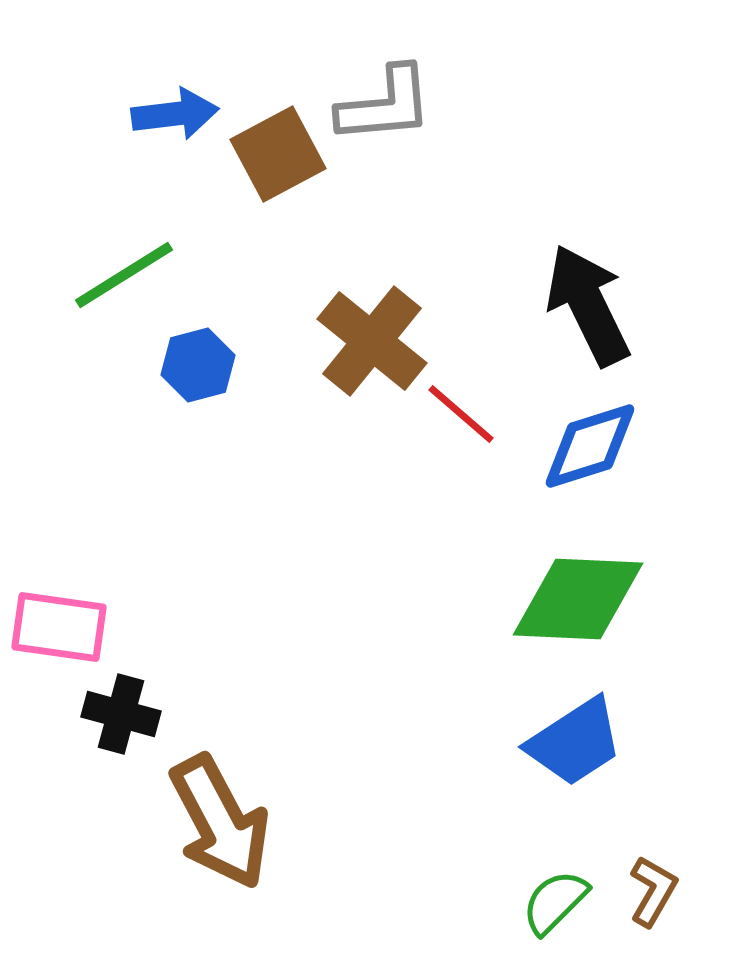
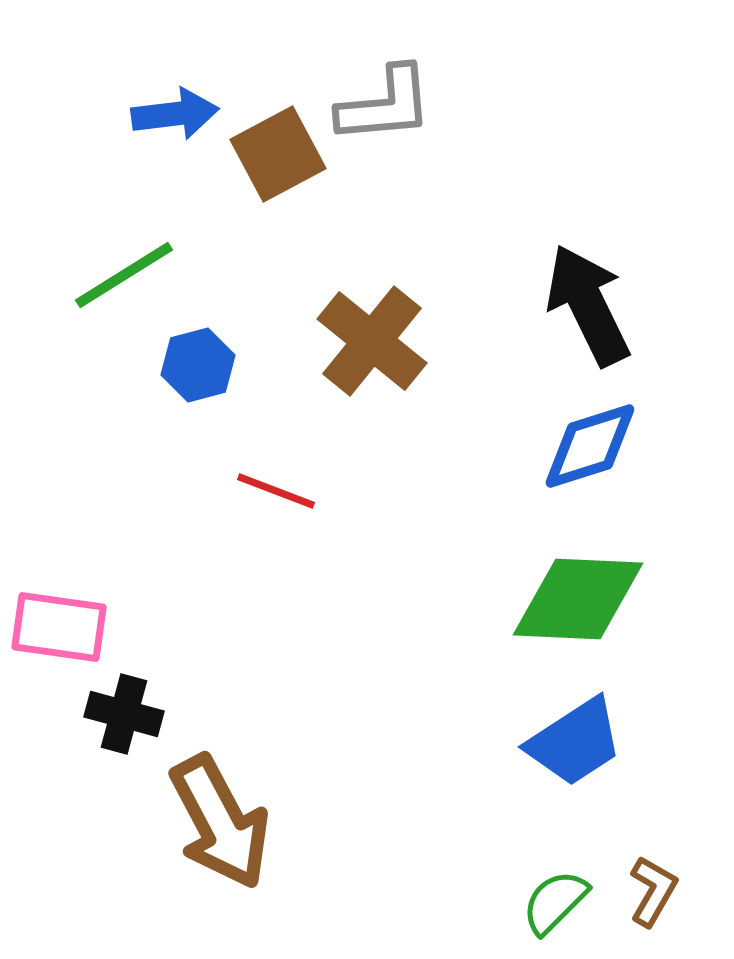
red line: moved 185 px left, 77 px down; rotated 20 degrees counterclockwise
black cross: moved 3 px right
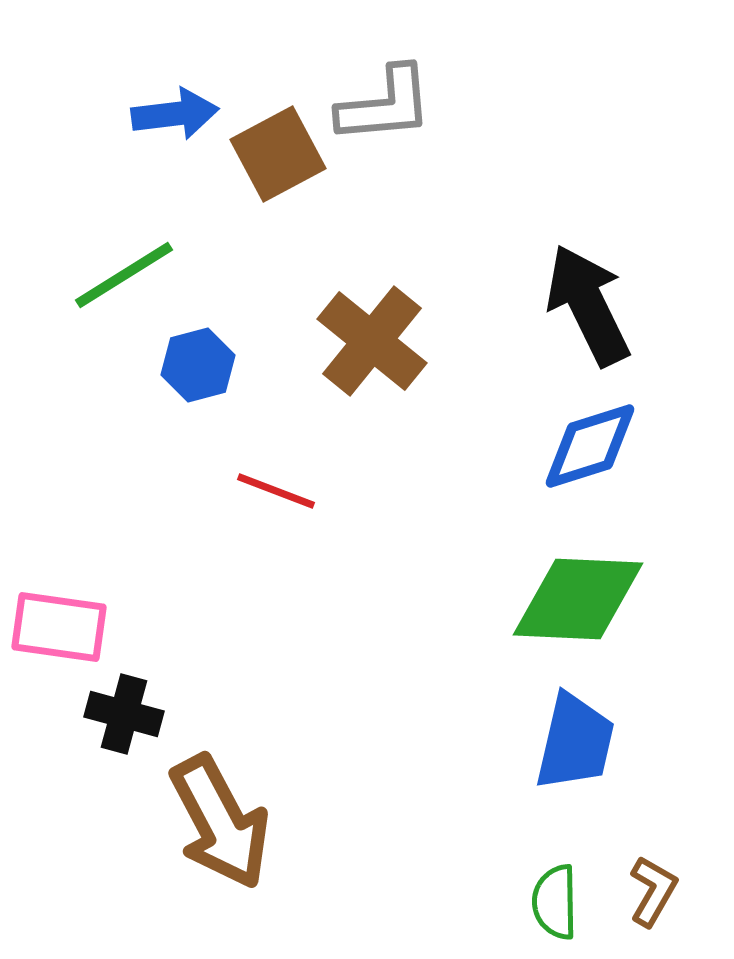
blue trapezoid: rotated 44 degrees counterclockwise
green semicircle: rotated 46 degrees counterclockwise
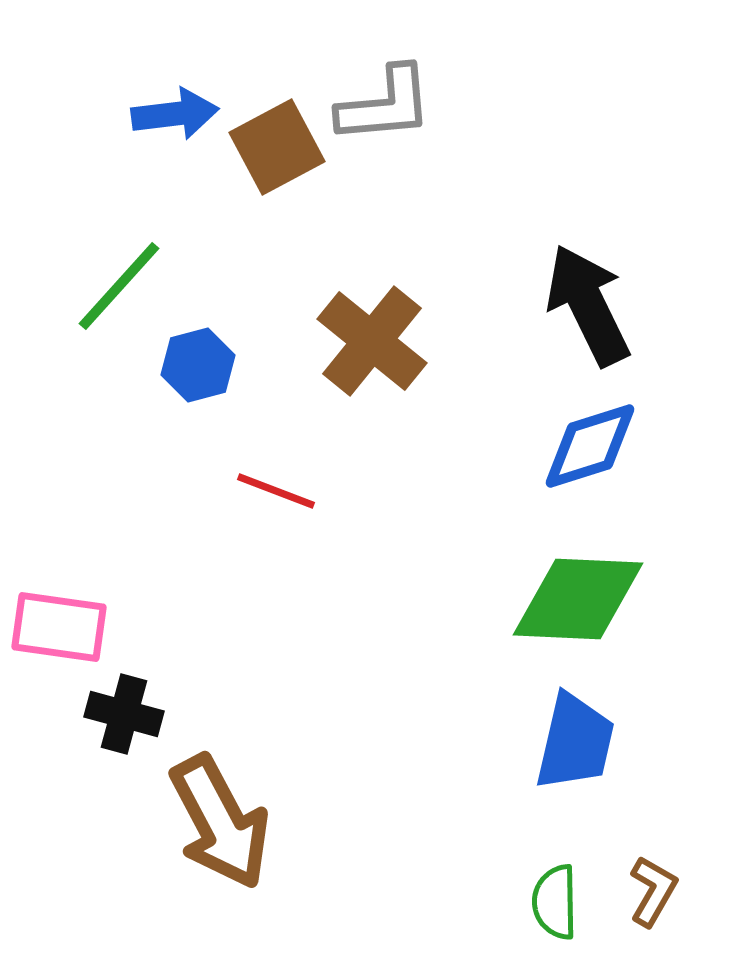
brown square: moved 1 px left, 7 px up
green line: moved 5 px left, 11 px down; rotated 16 degrees counterclockwise
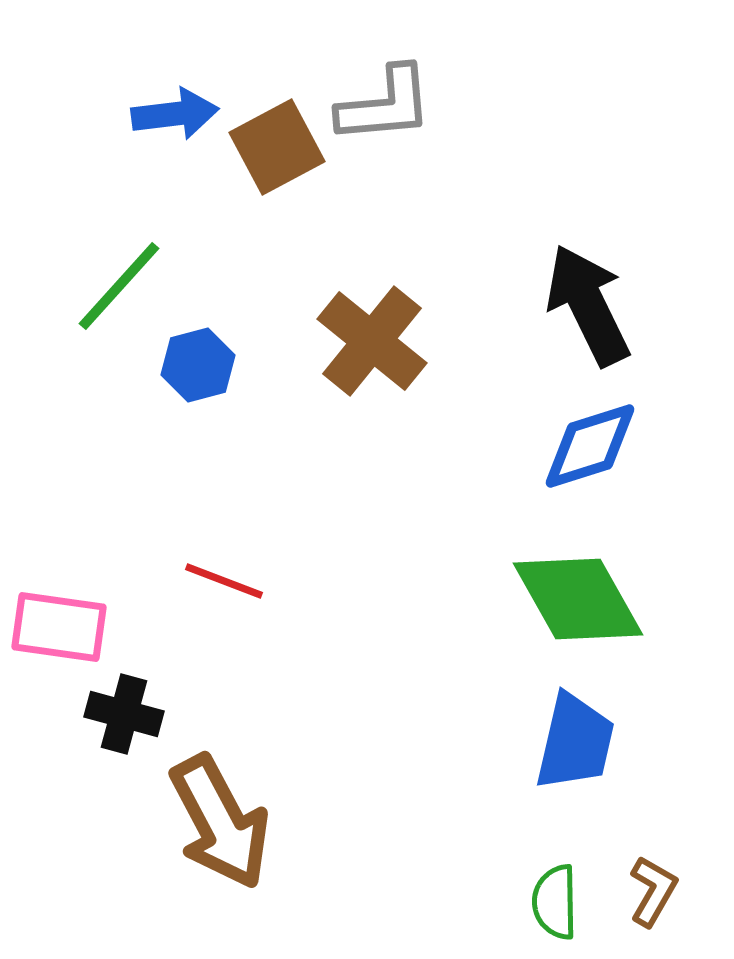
red line: moved 52 px left, 90 px down
green diamond: rotated 58 degrees clockwise
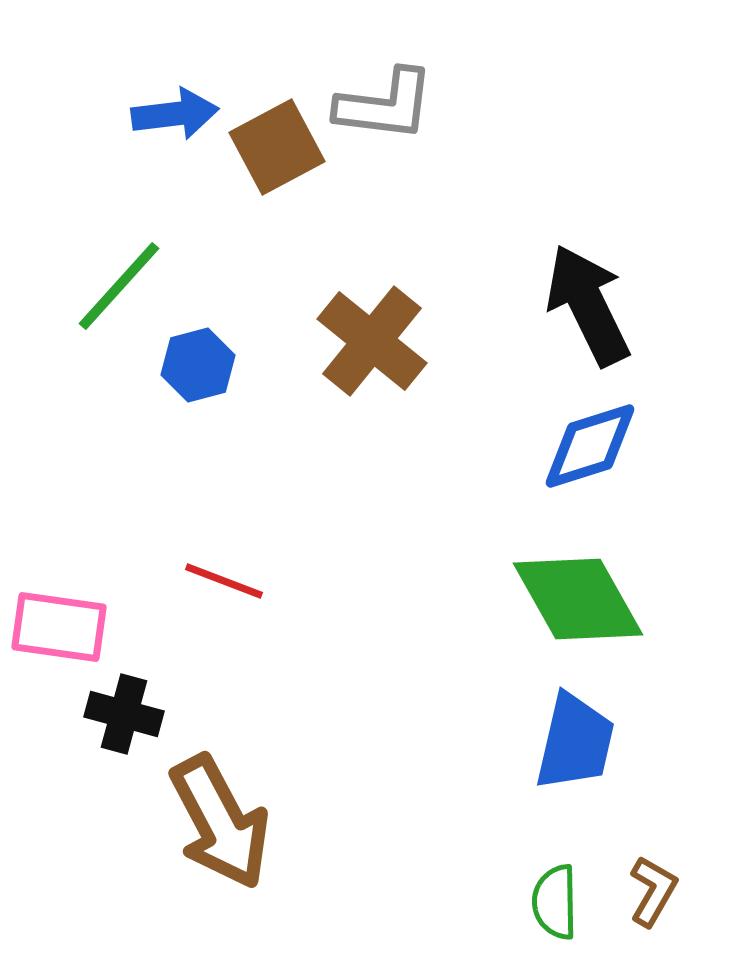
gray L-shape: rotated 12 degrees clockwise
